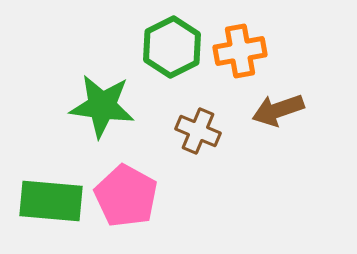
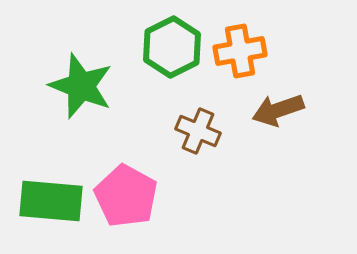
green star: moved 21 px left, 20 px up; rotated 14 degrees clockwise
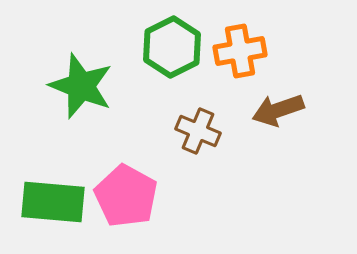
green rectangle: moved 2 px right, 1 px down
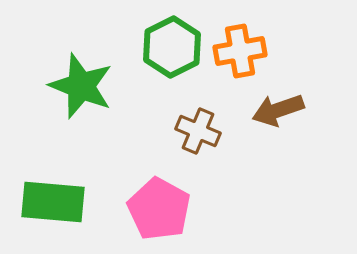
pink pentagon: moved 33 px right, 13 px down
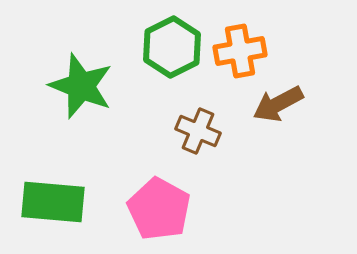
brown arrow: moved 6 px up; rotated 9 degrees counterclockwise
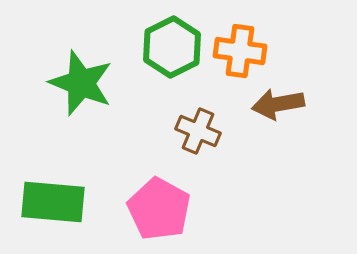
orange cross: rotated 18 degrees clockwise
green star: moved 3 px up
brown arrow: rotated 18 degrees clockwise
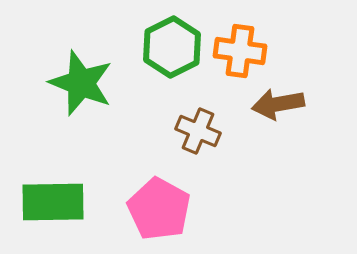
green rectangle: rotated 6 degrees counterclockwise
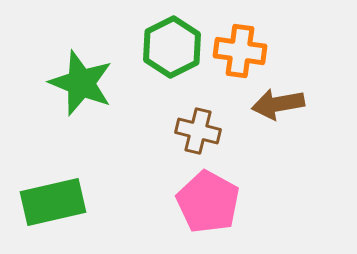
brown cross: rotated 9 degrees counterclockwise
green rectangle: rotated 12 degrees counterclockwise
pink pentagon: moved 49 px right, 7 px up
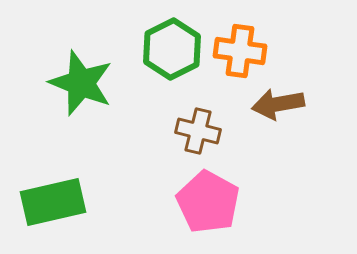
green hexagon: moved 2 px down
